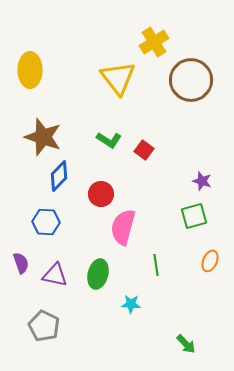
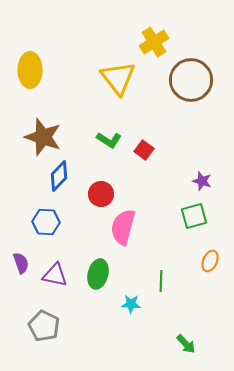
green line: moved 5 px right, 16 px down; rotated 10 degrees clockwise
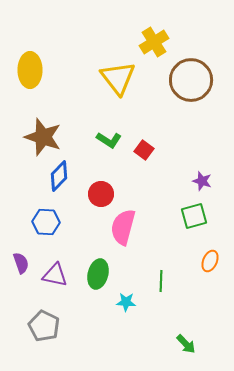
cyan star: moved 5 px left, 2 px up
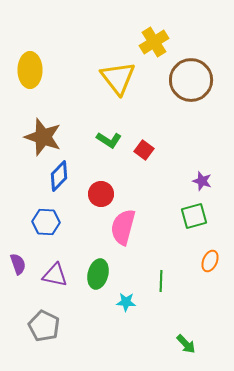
purple semicircle: moved 3 px left, 1 px down
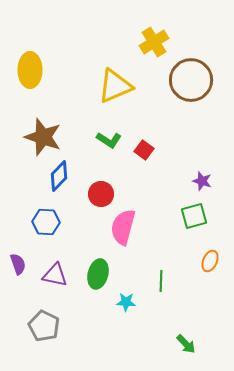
yellow triangle: moved 3 px left, 8 px down; rotated 45 degrees clockwise
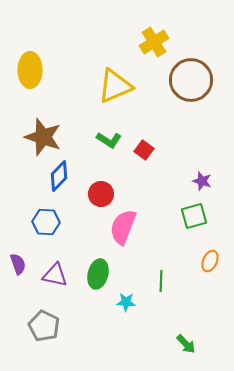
pink semicircle: rotated 6 degrees clockwise
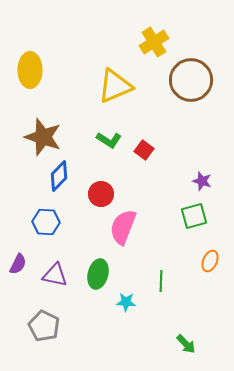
purple semicircle: rotated 45 degrees clockwise
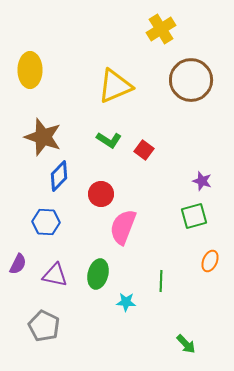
yellow cross: moved 7 px right, 13 px up
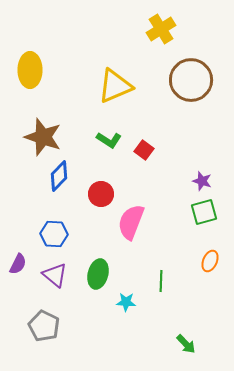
green square: moved 10 px right, 4 px up
blue hexagon: moved 8 px right, 12 px down
pink semicircle: moved 8 px right, 5 px up
purple triangle: rotated 28 degrees clockwise
